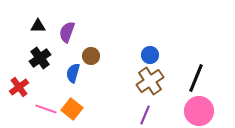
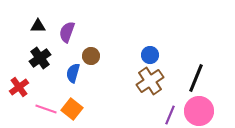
purple line: moved 25 px right
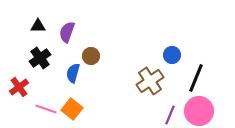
blue circle: moved 22 px right
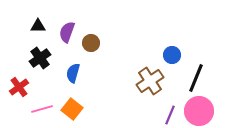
brown circle: moved 13 px up
pink line: moved 4 px left; rotated 35 degrees counterclockwise
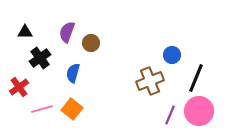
black triangle: moved 13 px left, 6 px down
brown cross: rotated 12 degrees clockwise
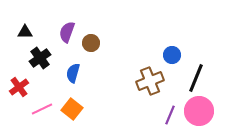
pink line: rotated 10 degrees counterclockwise
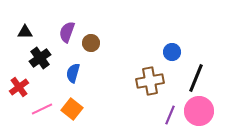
blue circle: moved 3 px up
brown cross: rotated 12 degrees clockwise
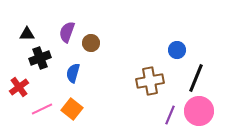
black triangle: moved 2 px right, 2 px down
blue circle: moved 5 px right, 2 px up
black cross: rotated 15 degrees clockwise
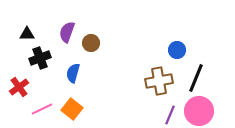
brown cross: moved 9 px right
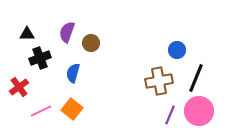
pink line: moved 1 px left, 2 px down
